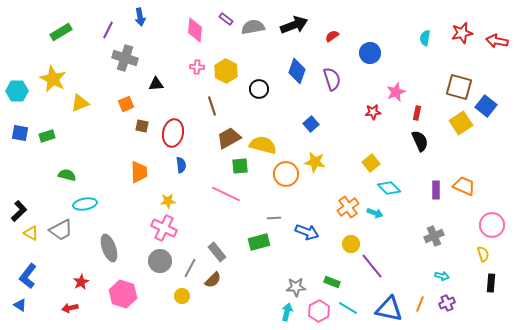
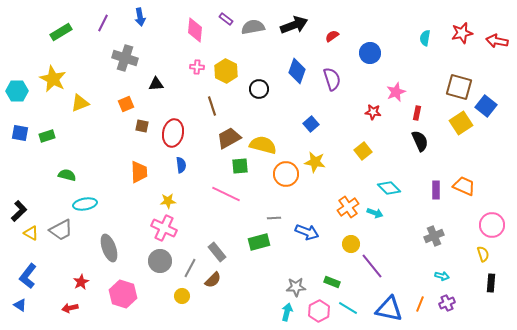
purple line at (108, 30): moved 5 px left, 7 px up
red star at (373, 112): rotated 14 degrees clockwise
yellow square at (371, 163): moved 8 px left, 12 px up
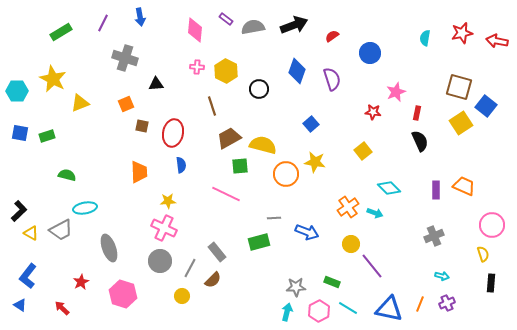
cyan ellipse at (85, 204): moved 4 px down
red arrow at (70, 308): moved 8 px left; rotated 56 degrees clockwise
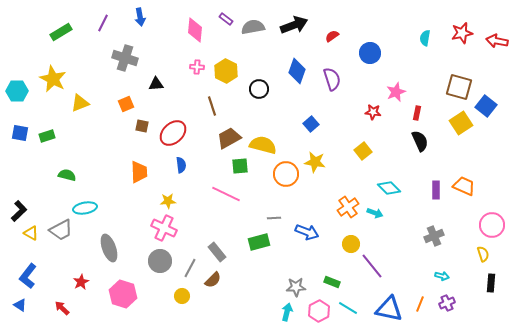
red ellipse at (173, 133): rotated 36 degrees clockwise
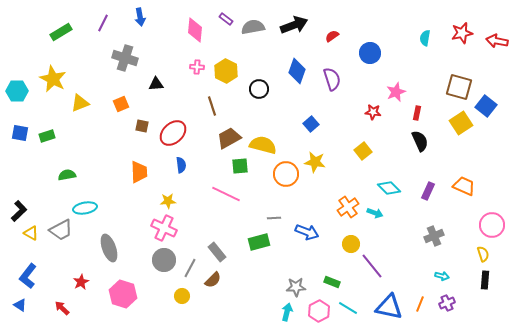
orange square at (126, 104): moved 5 px left
green semicircle at (67, 175): rotated 24 degrees counterclockwise
purple rectangle at (436, 190): moved 8 px left, 1 px down; rotated 24 degrees clockwise
gray circle at (160, 261): moved 4 px right, 1 px up
black rectangle at (491, 283): moved 6 px left, 3 px up
blue triangle at (389, 309): moved 2 px up
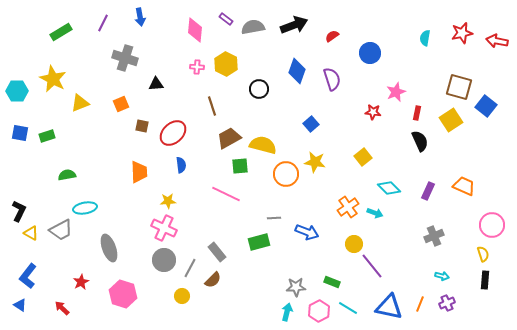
yellow hexagon at (226, 71): moved 7 px up
yellow square at (461, 123): moved 10 px left, 3 px up
yellow square at (363, 151): moved 6 px down
black L-shape at (19, 211): rotated 20 degrees counterclockwise
yellow circle at (351, 244): moved 3 px right
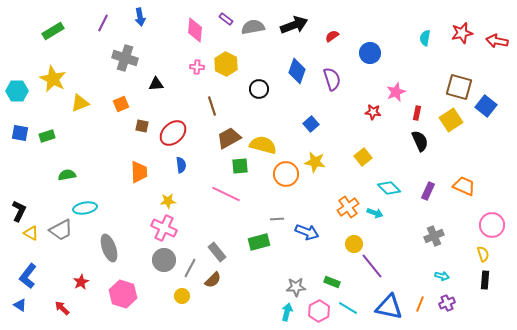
green rectangle at (61, 32): moved 8 px left, 1 px up
gray line at (274, 218): moved 3 px right, 1 px down
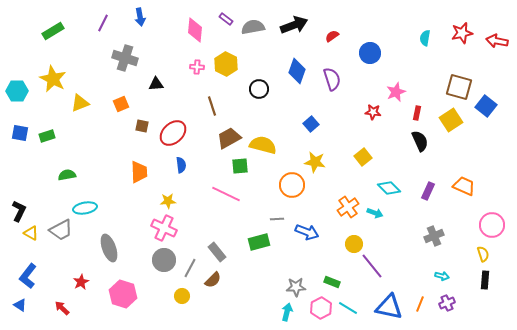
orange circle at (286, 174): moved 6 px right, 11 px down
pink hexagon at (319, 311): moved 2 px right, 3 px up
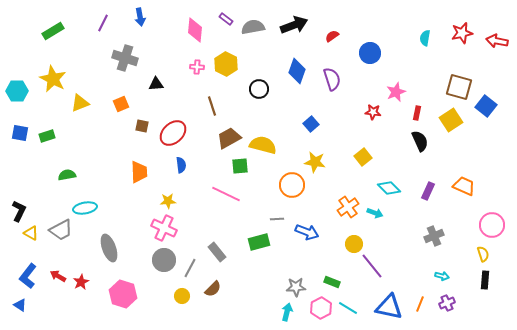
brown semicircle at (213, 280): moved 9 px down
red arrow at (62, 308): moved 4 px left, 32 px up; rotated 14 degrees counterclockwise
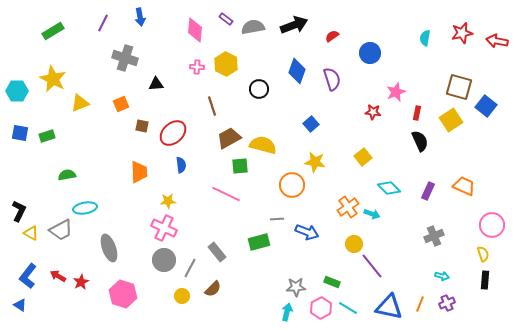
cyan arrow at (375, 213): moved 3 px left, 1 px down
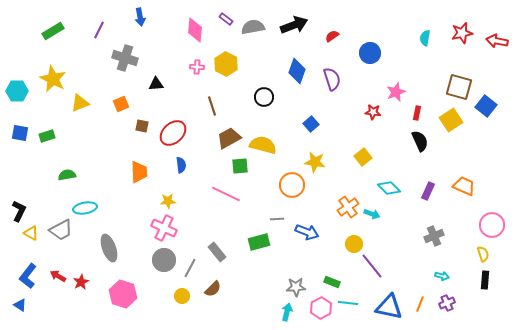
purple line at (103, 23): moved 4 px left, 7 px down
black circle at (259, 89): moved 5 px right, 8 px down
cyan line at (348, 308): moved 5 px up; rotated 24 degrees counterclockwise
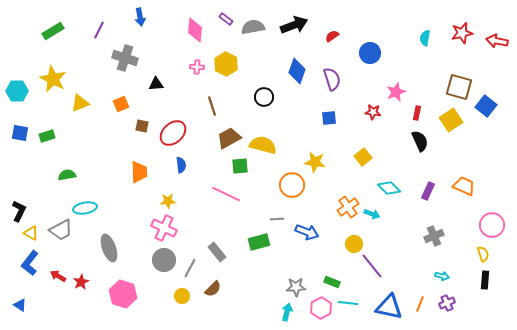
blue square at (311, 124): moved 18 px right, 6 px up; rotated 35 degrees clockwise
blue L-shape at (28, 276): moved 2 px right, 13 px up
